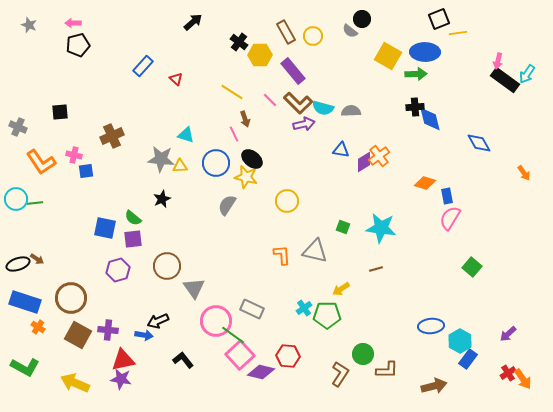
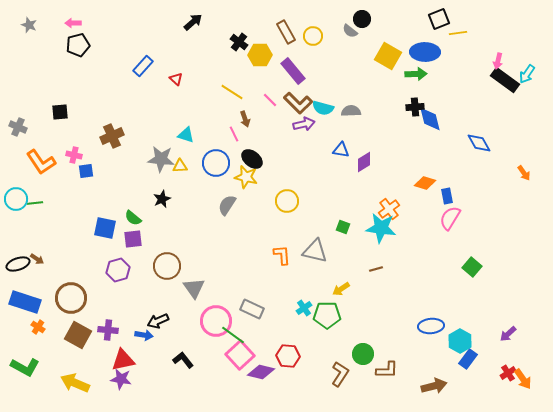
orange cross at (379, 156): moved 10 px right, 53 px down
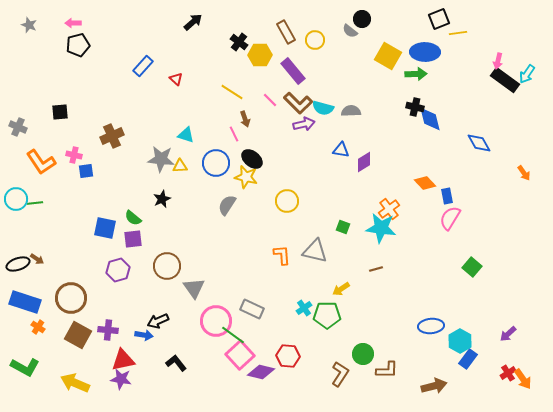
yellow circle at (313, 36): moved 2 px right, 4 px down
black cross at (415, 107): rotated 18 degrees clockwise
orange diamond at (425, 183): rotated 30 degrees clockwise
black L-shape at (183, 360): moved 7 px left, 3 px down
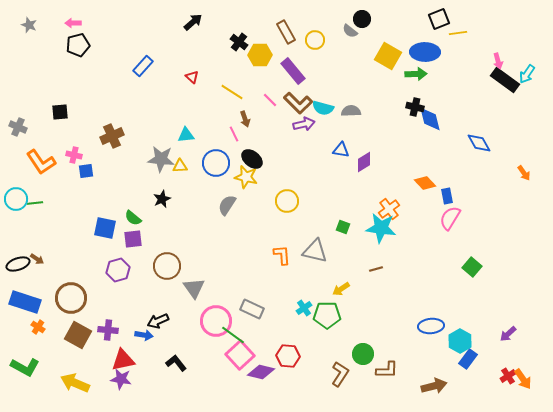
pink arrow at (498, 61): rotated 28 degrees counterclockwise
red triangle at (176, 79): moved 16 px right, 2 px up
cyan triangle at (186, 135): rotated 24 degrees counterclockwise
red cross at (508, 373): moved 3 px down
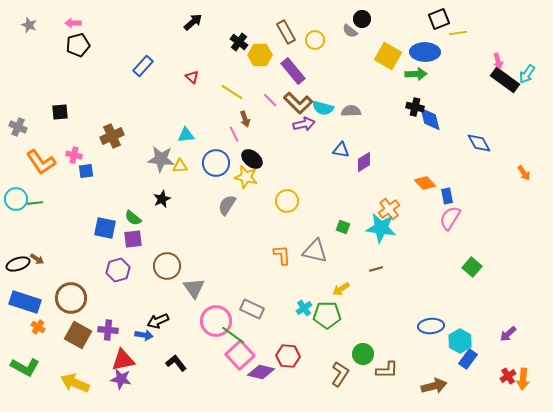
orange arrow at (523, 379): rotated 40 degrees clockwise
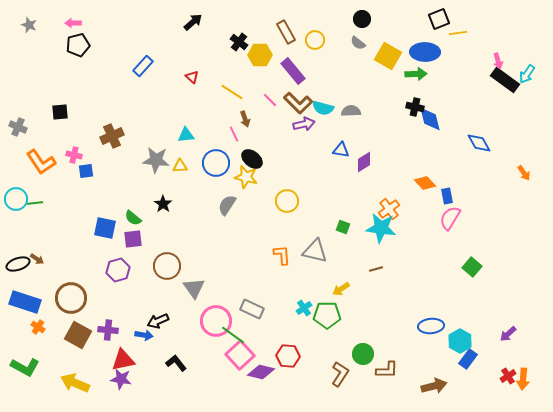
gray semicircle at (350, 31): moved 8 px right, 12 px down
gray star at (161, 159): moved 5 px left, 1 px down
black star at (162, 199): moved 1 px right, 5 px down; rotated 12 degrees counterclockwise
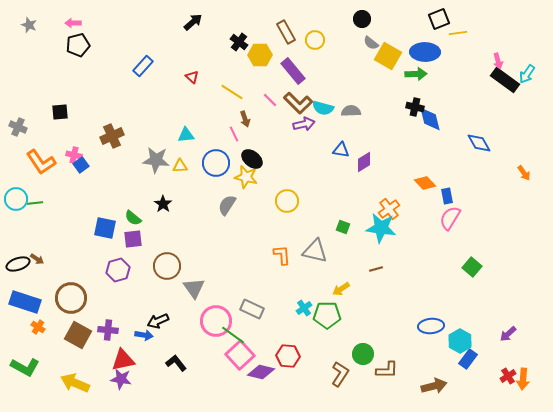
gray semicircle at (358, 43): moved 13 px right
blue square at (86, 171): moved 5 px left, 6 px up; rotated 28 degrees counterclockwise
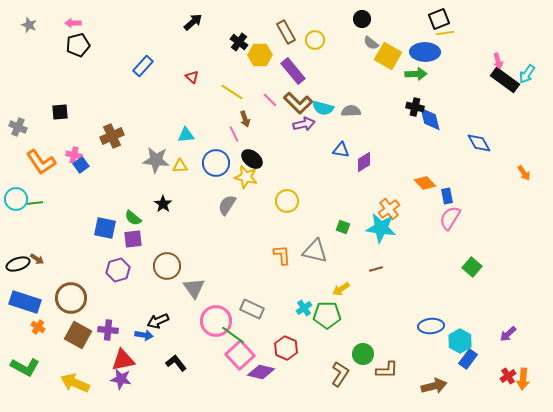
yellow line at (458, 33): moved 13 px left
red hexagon at (288, 356): moved 2 px left, 8 px up; rotated 20 degrees clockwise
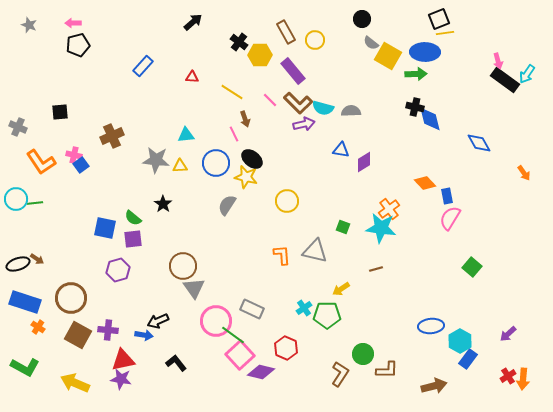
red triangle at (192, 77): rotated 40 degrees counterclockwise
brown circle at (167, 266): moved 16 px right
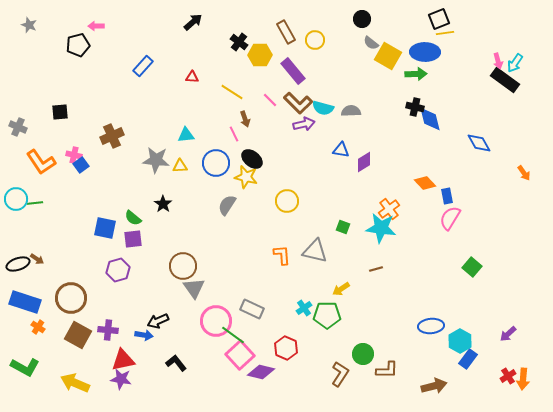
pink arrow at (73, 23): moved 23 px right, 3 px down
cyan arrow at (527, 74): moved 12 px left, 11 px up
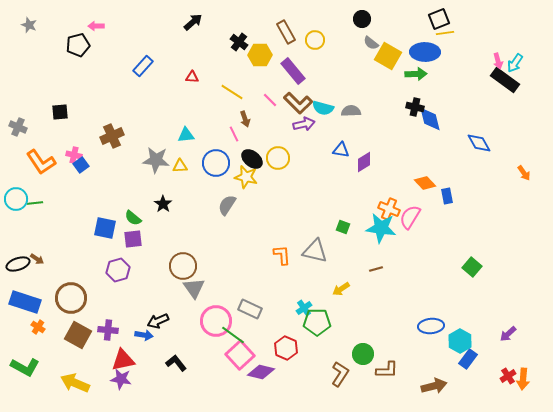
yellow circle at (287, 201): moved 9 px left, 43 px up
orange cross at (389, 209): rotated 30 degrees counterclockwise
pink semicircle at (450, 218): moved 40 px left, 1 px up
gray rectangle at (252, 309): moved 2 px left
green pentagon at (327, 315): moved 10 px left, 7 px down
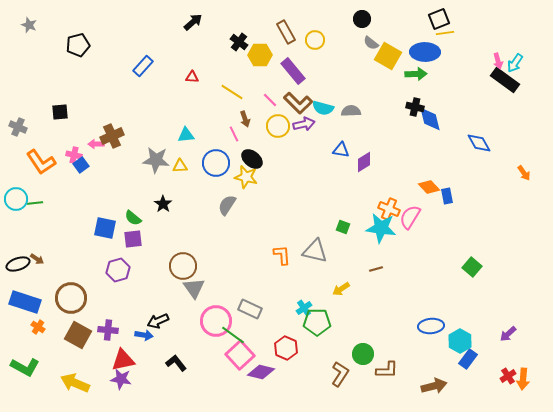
pink arrow at (96, 26): moved 118 px down
yellow circle at (278, 158): moved 32 px up
orange diamond at (425, 183): moved 4 px right, 4 px down
